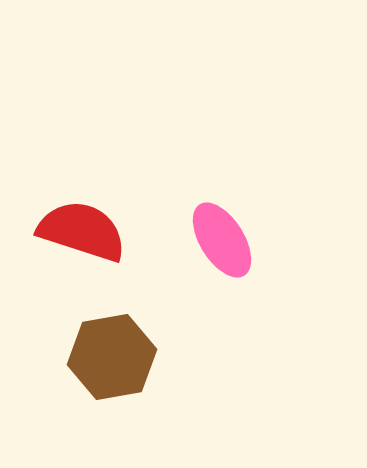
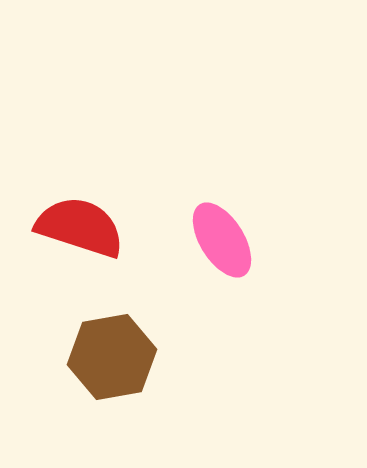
red semicircle: moved 2 px left, 4 px up
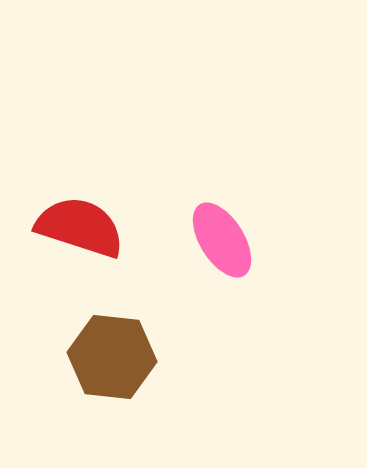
brown hexagon: rotated 16 degrees clockwise
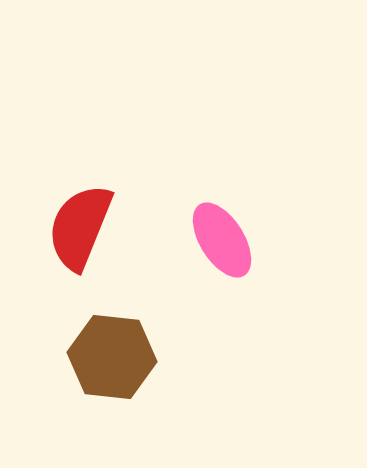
red semicircle: rotated 86 degrees counterclockwise
